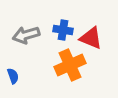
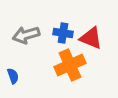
blue cross: moved 3 px down
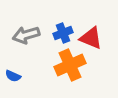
blue cross: rotated 30 degrees counterclockwise
blue semicircle: rotated 133 degrees clockwise
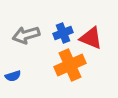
blue semicircle: rotated 42 degrees counterclockwise
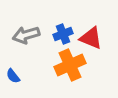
blue cross: moved 1 px down
blue semicircle: rotated 70 degrees clockwise
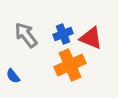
gray arrow: rotated 68 degrees clockwise
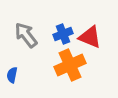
red triangle: moved 1 px left, 1 px up
blue semicircle: moved 1 px left, 1 px up; rotated 49 degrees clockwise
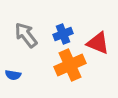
red triangle: moved 8 px right, 6 px down
blue semicircle: moved 1 px right; rotated 91 degrees counterclockwise
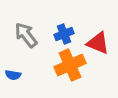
blue cross: moved 1 px right
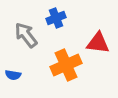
blue cross: moved 8 px left, 16 px up
red triangle: rotated 15 degrees counterclockwise
orange cross: moved 4 px left
